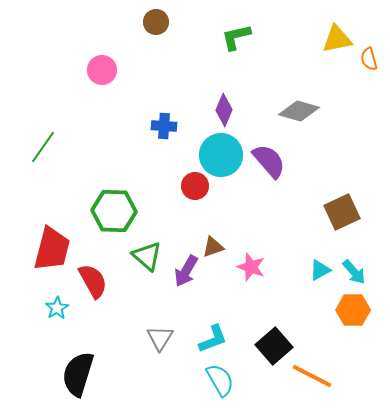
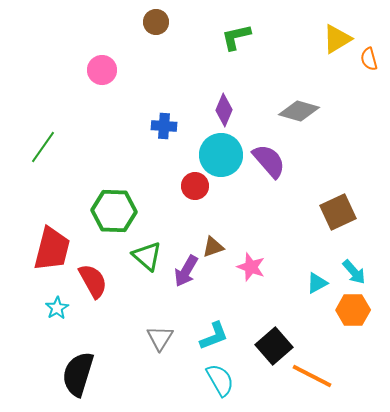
yellow triangle: rotated 20 degrees counterclockwise
brown square: moved 4 px left
cyan triangle: moved 3 px left, 13 px down
cyan L-shape: moved 1 px right, 3 px up
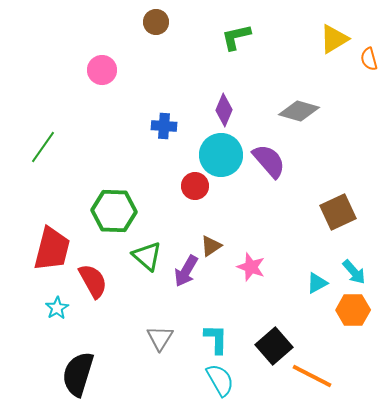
yellow triangle: moved 3 px left
brown triangle: moved 2 px left, 1 px up; rotated 15 degrees counterclockwise
cyan L-shape: moved 2 px right, 3 px down; rotated 68 degrees counterclockwise
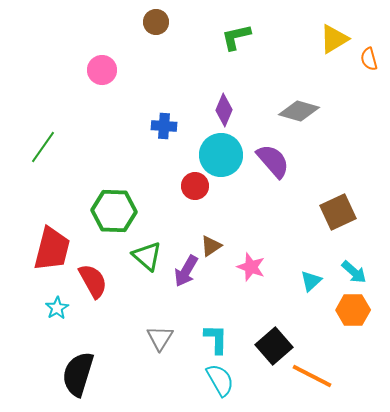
purple semicircle: moved 4 px right
cyan arrow: rotated 8 degrees counterclockwise
cyan triangle: moved 6 px left, 2 px up; rotated 15 degrees counterclockwise
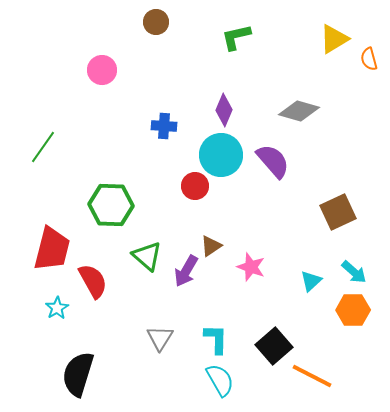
green hexagon: moved 3 px left, 6 px up
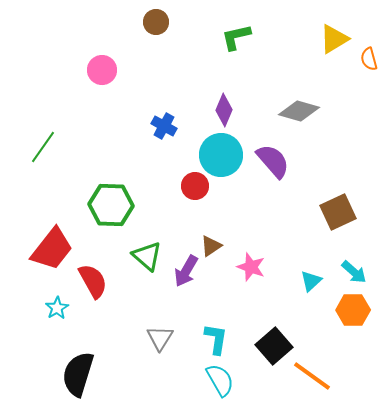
blue cross: rotated 25 degrees clockwise
red trapezoid: rotated 24 degrees clockwise
cyan L-shape: rotated 8 degrees clockwise
orange line: rotated 9 degrees clockwise
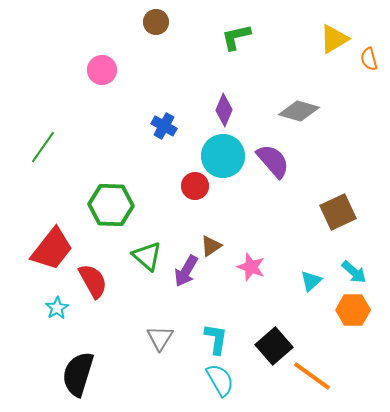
cyan circle: moved 2 px right, 1 px down
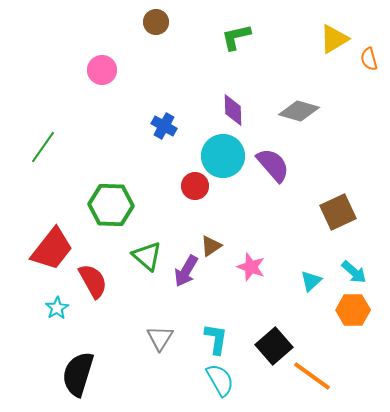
purple diamond: moved 9 px right; rotated 24 degrees counterclockwise
purple semicircle: moved 4 px down
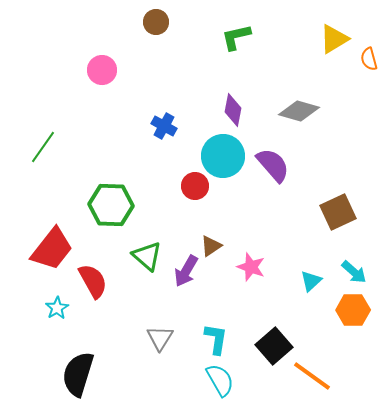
purple diamond: rotated 12 degrees clockwise
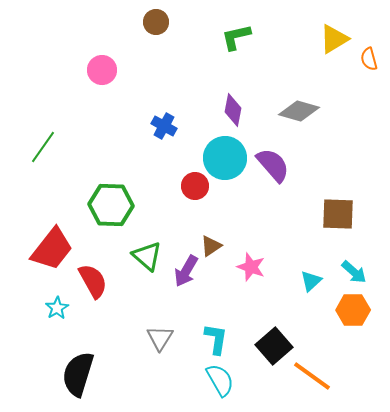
cyan circle: moved 2 px right, 2 px down
brown square: moved 2 px down; rotated 27 degrees clockwise
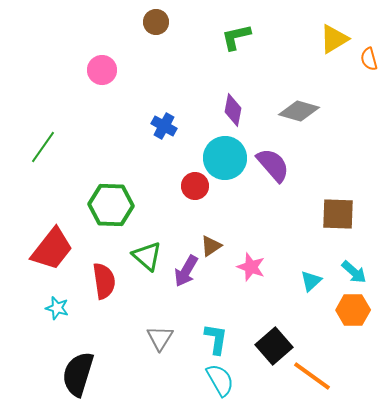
red semicircle: moved 11 px right; rotated 21 degrees clockwise
cyan star: rotated 25 degrees counterclockwise
